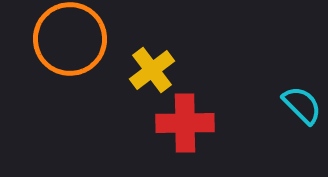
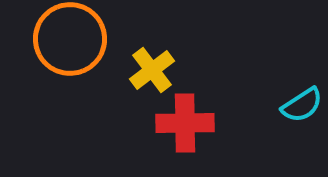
cyan semicircle: rotated 102 degrees clockwise
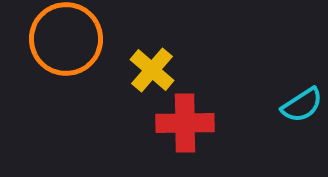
orange circle: moved 4 px left
yellow cross: rotated 12 degrees counterclockwise
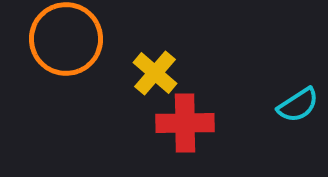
yellow cross: moved 3 px right, 3 px down
cyan semicircle: moved 4 px left
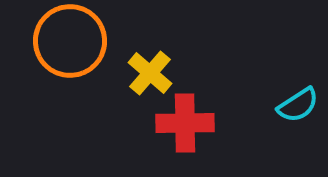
orange circle: moved 4 px right, 2 px down
yellow cross: moved 5 px left
